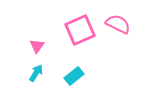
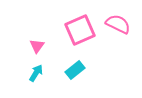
cyan rectangle: moved 1 px right, 6 px up
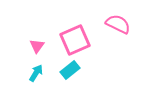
pink square: moved 5 px left, 10 px down
cyan rectangle: moved 5 px left
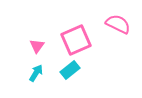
pink square: moved 1 px right
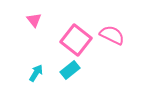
pink semicircle: moved 6 px left, 11 px down
pink square: rotated 28 degrees counterclockwise
pink triangle: moved 3 px left, 26 px up; rotated 14 degrees counterclockwise
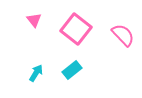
pink semicircle: moved 11 px right; rotated 20 degrees clockwise
pink square: moved 11 px up
cyan rectangle: moved 2 px right
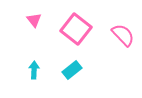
cyan arrow: moved 2 px left, 3 px up; rotated 30 degrees counterclockwise
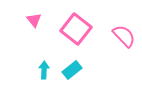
pink semicircle: moved 1 px right, 1 px down
cyan arrow: moved 10 px right
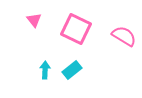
pink square: rotated 12 degrees counterclockwise
pink semicircle: rotated 15 degrees counterclockwise
cyan arrow: moved 1 px right
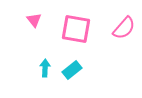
pink square: rotated 16 degrees counterclockwise
pink semicircle: moved 8 px up; rotated 100 degrees clockwise
cyan arrow: moved 2 px up
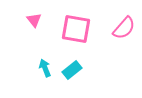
cyan arrow: rotated 24 degrees counterclockwise
